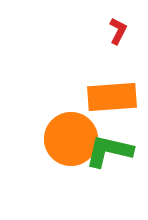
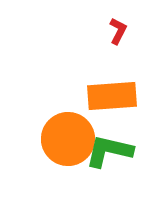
orange rectangle: moved 1 px up
orange circle: moved 3 px left
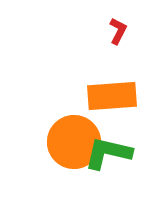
orange circle: moved 6 px right, 3 px down
green L-shape: moved 1 px left, 2 px down
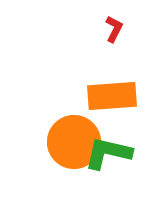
red L-shape: moved 4 px left, 2 px up
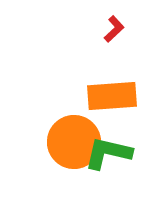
red L-shape: rotated 20 degrees clockwise
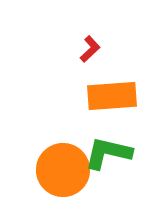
red L-shape: moved 24 px left, 20 px down
orange circle: moved 11 px left, 28 px down
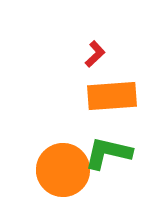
red L-shape: moved 5 px right, 5 px down
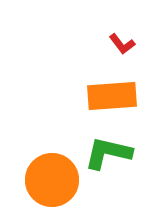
red L-shape: moved 27 px right, 10 px up; rotated 96 degrees clockwise
orange circle: moved 11 px left, 10 px down
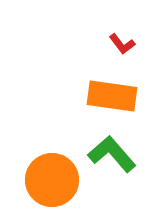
orange rectangle: rotated 12 degrees clockwise
green L-shape: moved 4 px right, 1 px down; rotated 36 degrees clockwise
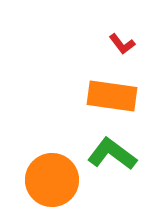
green L-shape: rotated 12 degrees counterclockwise
